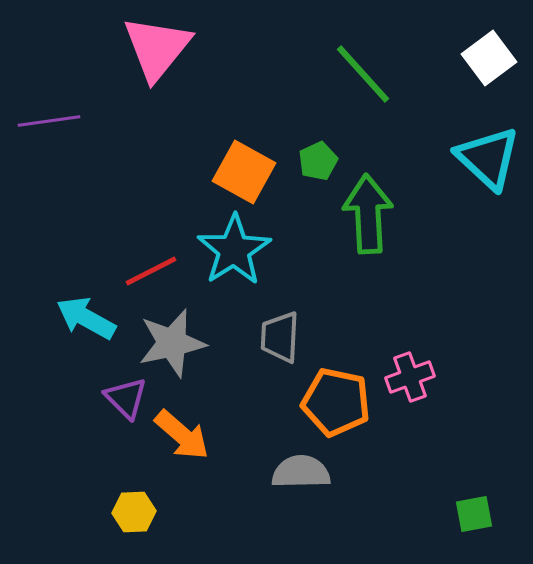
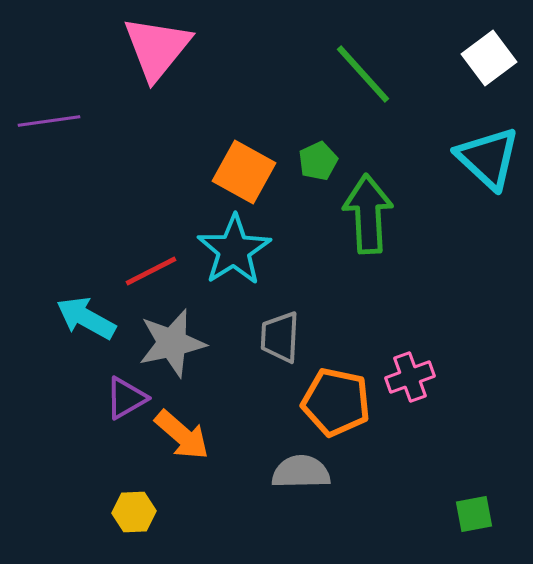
purple triangle: rotated 45 degrees clockwise
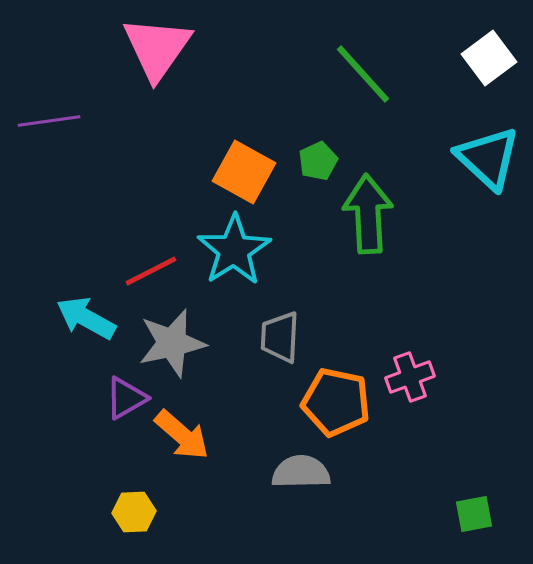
pink triangle: rotated 4 degrees counterclockwise
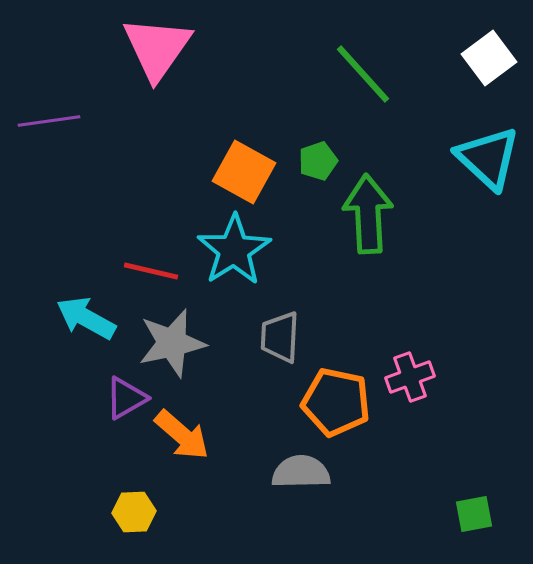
green pentagon: rotated 6 degrees clockwise
red line: rotated 40 degrees clockwise
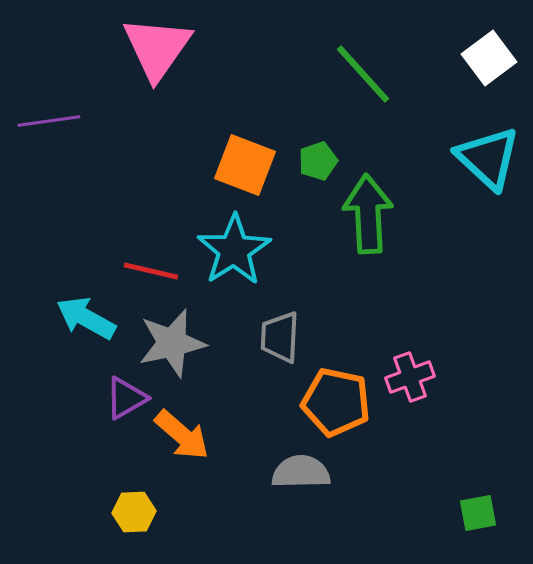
orange square: moved 1 px right, 7 px up; rotated 8 degrees counterclockwise
green square: moved 4 px right, 1 px up
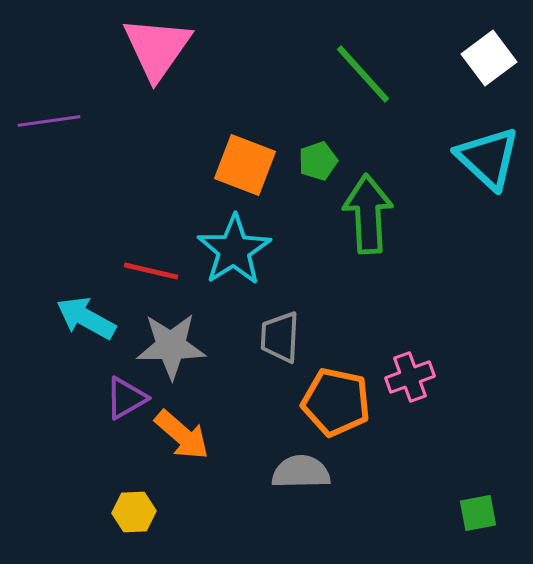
gray star: moved 1 px left, 3 px down; rotated 12 degrees clockwise
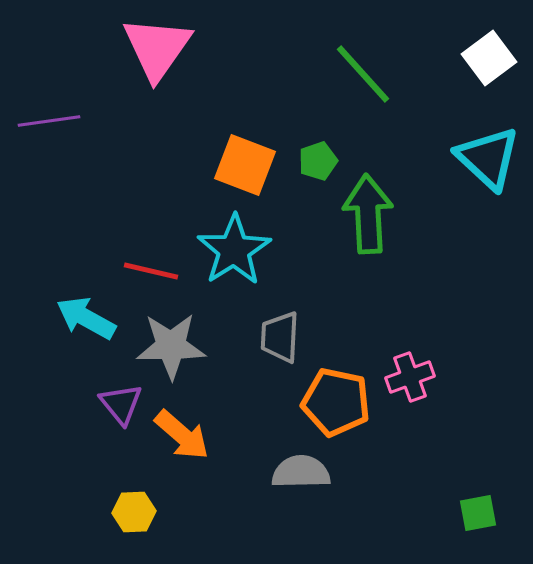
purple triangle: moved 5 px left, 6 px down; rotated 39 degrees counterclockwise
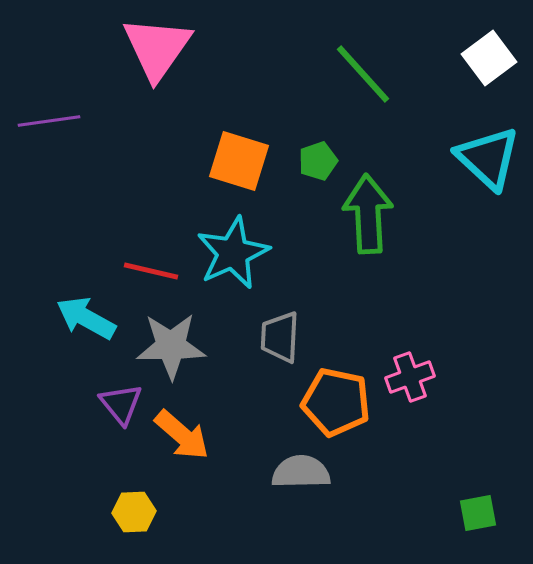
orange square: moved 6 px left, 4 px up; rotated 4 degrees counterclockwise
cyan star: moved 1 px left, 3 px down; rotated 8 degrees clockwise
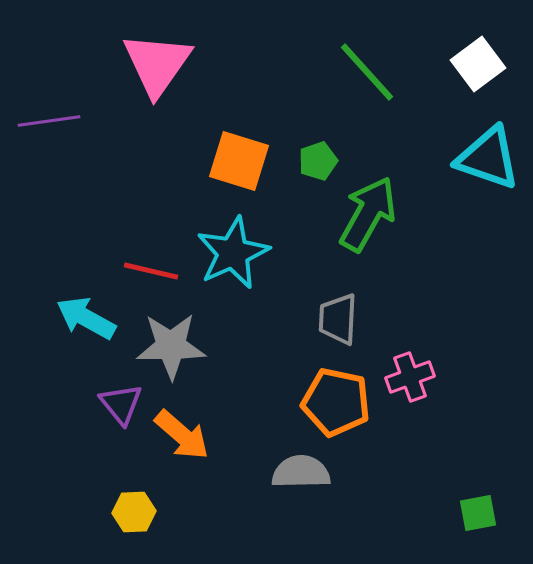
pink triangle: moved 16 px down
white square: moved 11 px left, 6 px down
green line: moved 4 px right, 2 px up
cyan triangle: rotated 24 degrees counterclockwise
green arrow: rotated 32 degrees clockwise
gray trapezoid: moved 58 px right, 18 px up
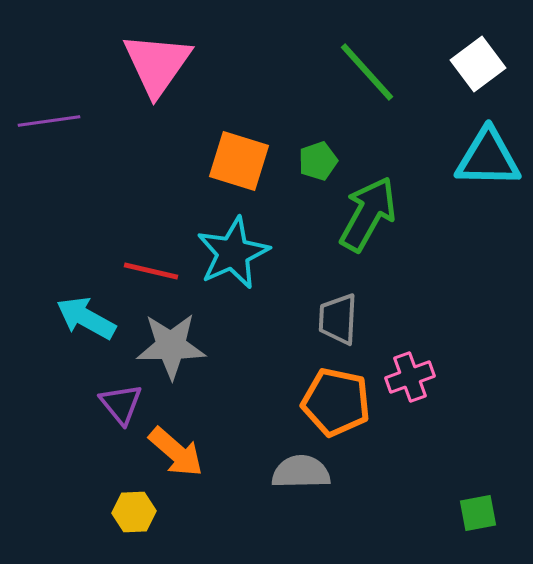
cyan triangle: rotated 18 degrees counterclockwise
orange arrow: moved 6 px left, 17 px down
